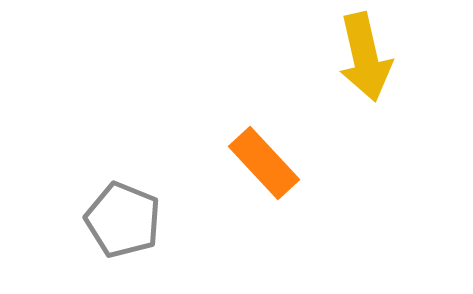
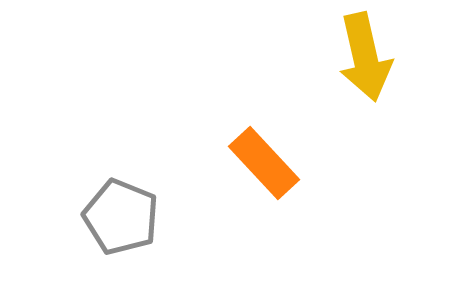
gray pentagon: moved 2 px left, 3 px up
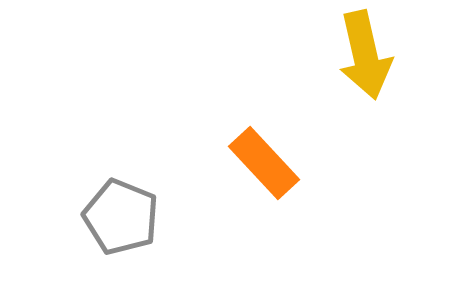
yellow arrow: moved 2 px up
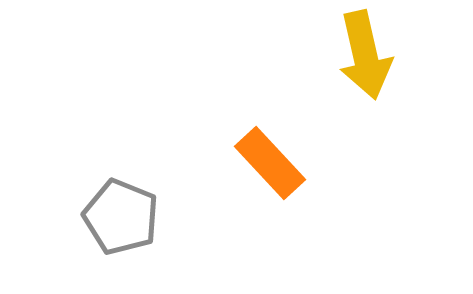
orange rectangle: moved 6 px right
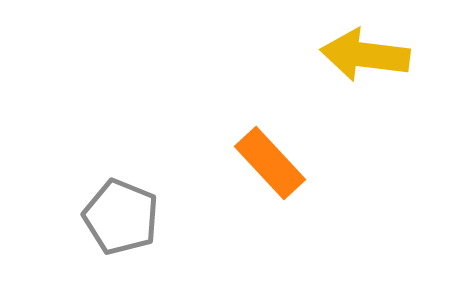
yellow arrow: rotated 110 degrees clockwise
